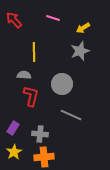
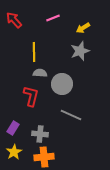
pink line: rotated 40 degrees counterclockwise
gray semicircle: moved 16 px right, 2 px up
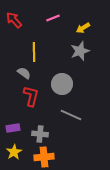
gray semicircle: moved 16 px left; rotated 32 degrees clockwise
purple rectangle: rotated 48 degrees clockwise
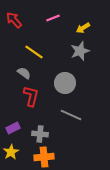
yellow line: rotated 54 degrees counterclockwise
gray circle: moved 3 px right, 1 px up
purple rectangle: rotated 16 degrees counterclockwise
yellow star: moved 3 px left
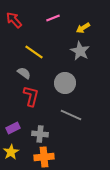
gray star: rotated 24 degrees counterclockwise
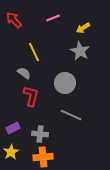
yellow line: rotated 30 degrees clockwise
orange cross: moved 1 px left
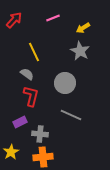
red arrow: rotated 84 degrees clockwise
gray semicircle: moved 3 px right, 1 px down
purple rectangle: moved 7 px right, 6 px up
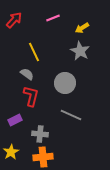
yellow arrow: moved 1 px left
purple rectangle: moved 5 px left, 2 px up
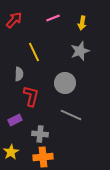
yellow arrow: moved 5 px up; rotated 48 degrees counterclockwise
gray star: rotated 24 degrees clockwise
gray semicircle: moved 8 px left; rotated 56 degrees clockwise
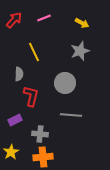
pink line: moved 9 px left
yellow arrow: rotated 72 degrees counterclockwise
gray line: rotated 20 degrees counterclockwise
